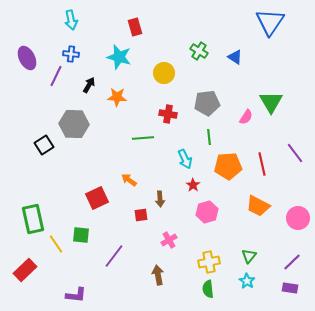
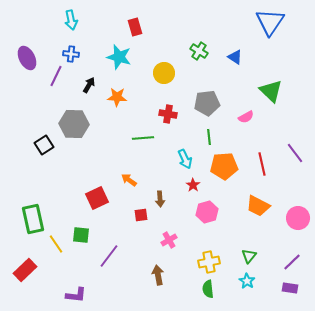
green triangle at (271, 102): moved 11 px up; rotated 15 degrees counterclockwise
pink semicircle at (246, 117): rotated 28 degrees clockwise
orange pentagon at (228, 166): moved 4 px left
purple line at (114, 256): moved 5 px left
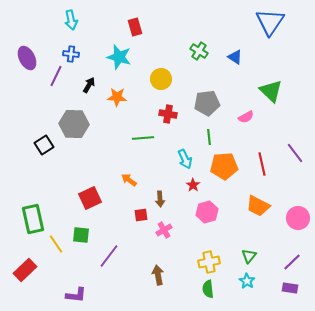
yellow circle at (164, 73): moved 3 px left, 6 px down
red square at (97, 198): moved 7 px left
pink cross at (169, 240): moved 5 px left, 10 px up
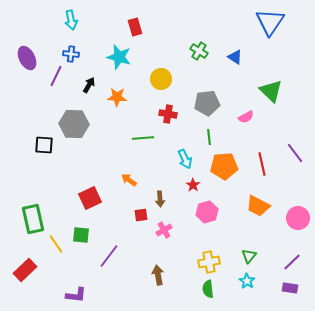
black square at (44, 145): rotated 36 degrees clockwise
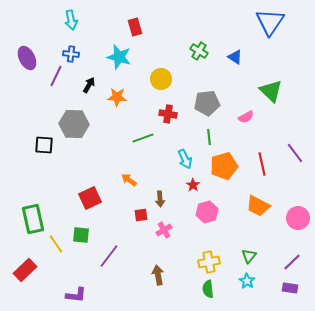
green line at (143, 138): rotated 15 degrees counterclockwise
orange pentagon at (224, 166): rotated 12 degrees counterclockwise
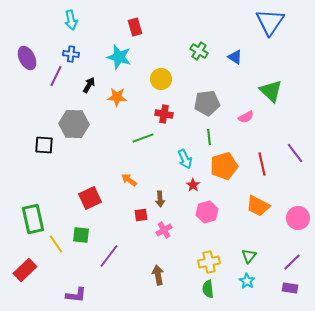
red cross at (168, 114): moved 4 px left
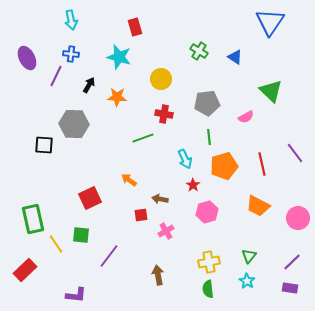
brown arrow at (160, 199): rotated 105 degrees clockwise
pink cross at (164, 230): moved 2 px right, 1 px down
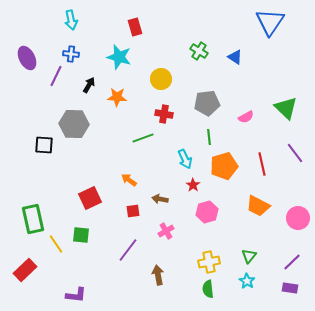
green triangle at (271, 91): moved 15 px right, 17 px down
red square at (141, 215): moved 8 px left, 4 px up
purple line at (109, 256): moved 19 px right, 6 px up
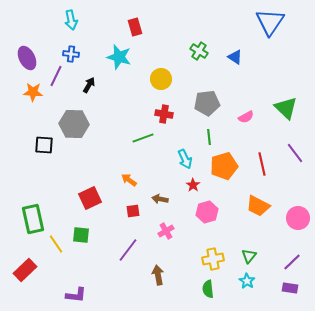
orange star at (117, 97): moved 84 px left, 5 px up
yellow cross at (209, 262): moved 4 px right, 3 px up
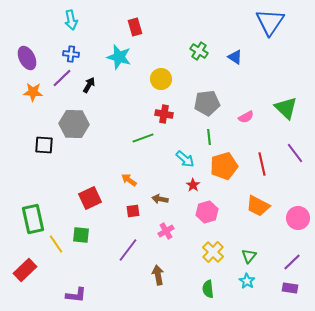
purple line at (56, 76): moved 6 px right, 2 px down; rotated 20 degrees clockwise
cyan arrow at (185, 159): rotated 24 degrees counterclockwise
yellow cross at (213, 259): moved 7 px up; rotated 35 degrees counterclockwise
